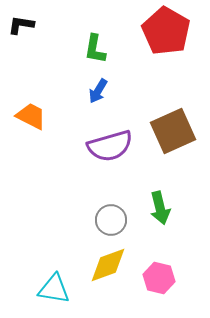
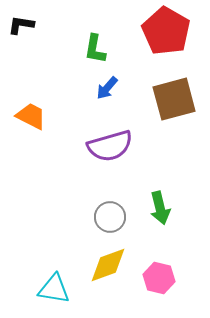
blue arrow: moved 9 px right, 3 px up; rotated 10 degrees clockwise
brown square: moved 1 px right, 32 px up; rotated 9 degrees clockwise
gray circle: moved 1 px left, 3 px up
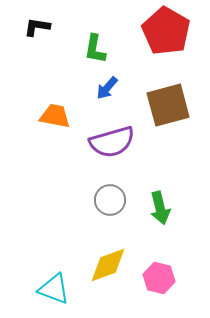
black L-shape: moved 16 px right, 2 px down
brown square: moved 6 px left, 6 px down
orange trapezoid: moved 24 px right; rotated 16 degrees counterclockwise
purple semicircle: moved 2 px right, 4 px up
gray circle: moved 17 px up
cyan triangle: rotated 12 degrees clockwise
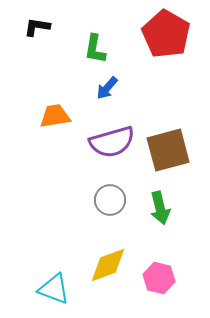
red pentagon: moved 3 px down
brown square: moved 45 px down
orange trapezoid: rotated 20 degrees counterclockwise
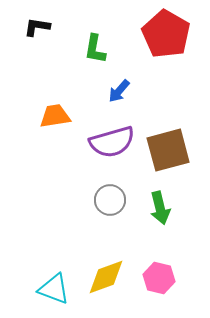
blue arrow: moved 12 px right, 3 px down
yellow diamond: moved 2 px left, 12 px down
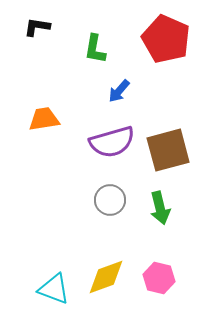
red pentagon: moved 5 px down; rotated 6 degrees counterclockwise
orange trapezoid: moved 11 px left, 3 px down
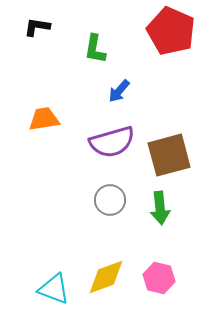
red pentagon: moved 5 px right, 8 px up
brown square: moved 1 px right, 5 px down
green arrow: rotated 8 degrees clockwise
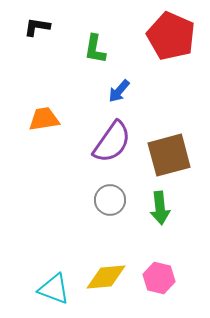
red pentagon: moved 5 px down
purple semicircle: rotated 39 degrees counterclockwise
yellow diamond: rotated 15 degrees clockwise
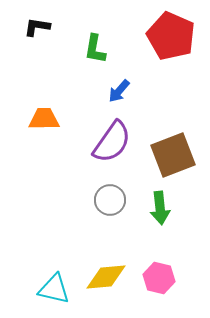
orange trapezoid: rotated 8 degrees clockwise
brown square: moved 4 px right; rotated 6 degrees counterclockwise
cyan triangle: rotated 8 degrees counterclockwise
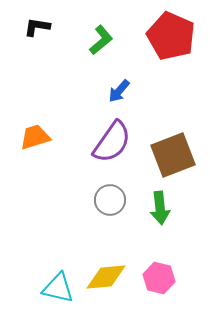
green L-shape: moved 6 px right, 9 px up; rotated 140 degrees counterclockwise
orange trapezoid: moved 9 px left, 18 px down; rotated 16 degrees counterclockwise
cyan triangle: moved 4 px right, 1 px up
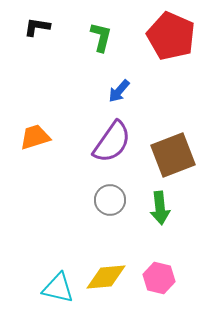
green L-shape: moved 3 px up; rotated 36 degrees counterclockwise
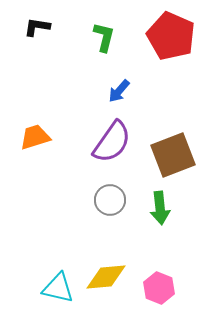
green L-shape: moved 3 px right
pink hexagon: moved 10 px down; rotated 8 degrees clockwise
